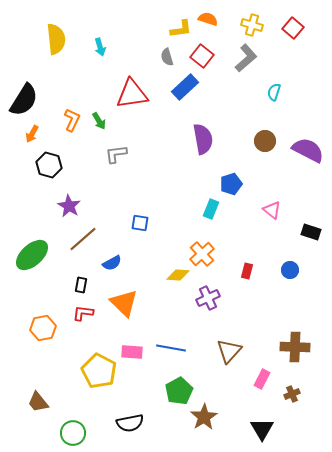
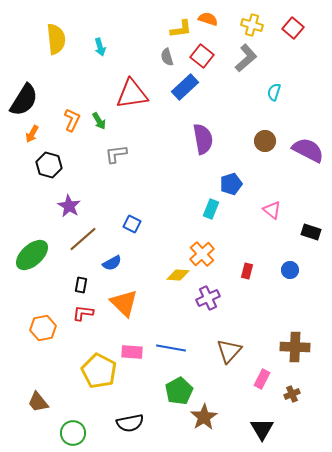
blue square at (140, 223): moved 8 px left, 1 px down; rotated 18 degrees clockwise
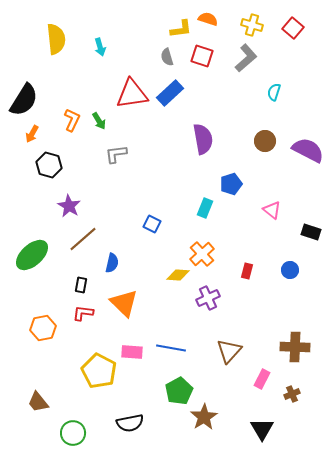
red square at (202, 56): rotated 20 degrees counterclockwise
blue rectangle at (185, 87): moved 15 px left, 6 px down
cyan rectangle at (211, 209): moved 6 px left, 1 px up
blue square at (132, 224): moved 20 px right
blue semicircle at (112, 263): rotated 48 degrees counterclockwise
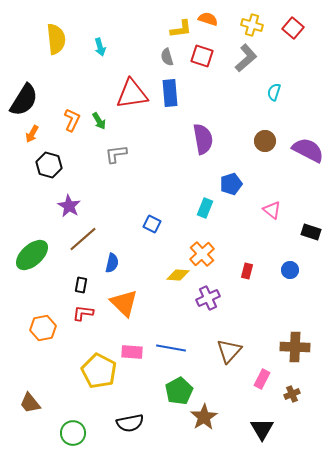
blue rectangle at (170, 93): rotated 52 degrees counterclockwise
brown trapezoid at (38, 402): moved 8 px left, 1 px down
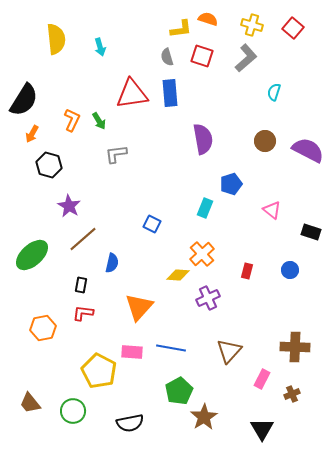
orange triangle at (124, 303): moved 15 px right, 4 px down; rotated 28 degrees clockwise
green circle at (73, 433): moved 22 px up
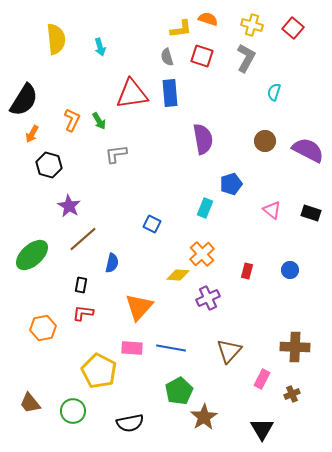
gray L-shape at (246, 58): rotated 20 degrees counterclockwise
black rectangle at (311, 232): moved 19 px up
pink rectangle at (132, 352): moved 4 px up
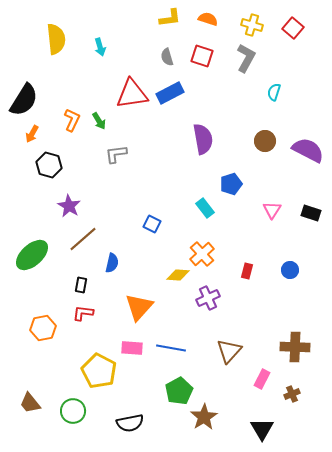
yellow L-shape at (181, 29): moved 11 px left, 11 px up
blue rectangle at (170, 93): rotated 68 degrees clockwise
cyan rectangle at (205, 208): rotated 60 degrees counterclockwise
pink triangle at (272, 210): rotated 24 degrees clockwise
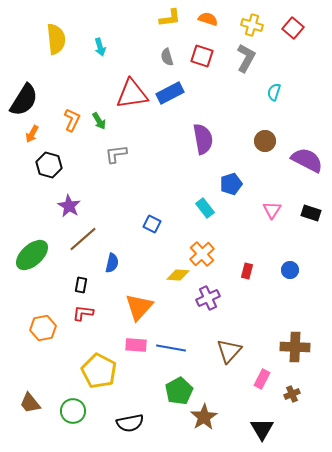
purple semicircle at (308, 150): moved 1 px left, 10 px down
pink rectangle at (132, 348): moved 4 px right, 3 px up
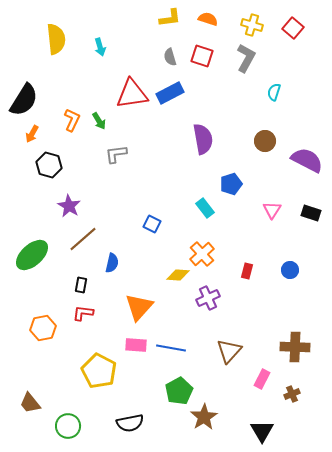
gray semicircle at (167, 57): moved 3 px right
green circle at (73, 411): moved 5 px left, 15 px down
black triangle at (262, 429): moved 2 px down
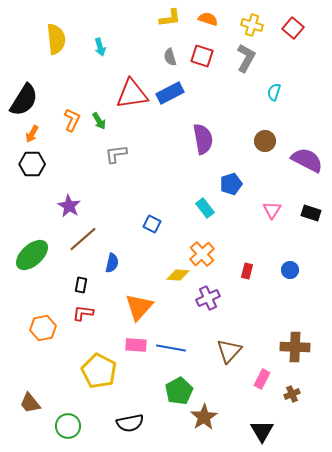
black hexagon at (49, 165): moved 17 px left, 1 px up; rotated 15 degrees counterclockwise
